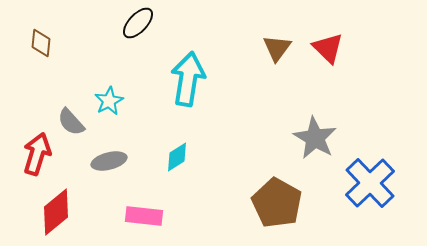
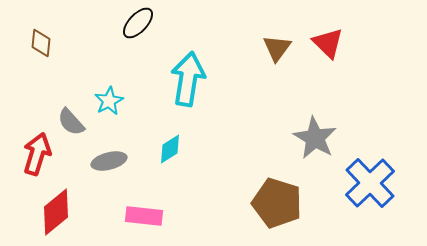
red triangle: moved 5 px up
cyan diamond: moved 7 px left, 8 px up
brown pentagon: rotated 12 degrees counterclockwise
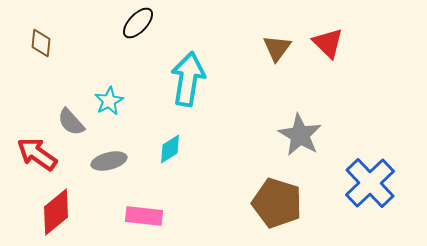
gray star: moved 15 px left, 3 px up
red arrow: rotated 72 degrees counterclockwise
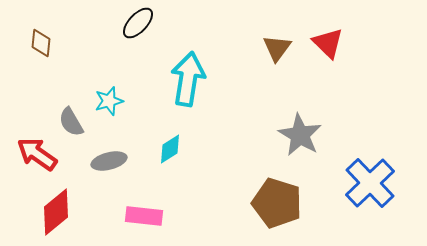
cyan star: rotated 12 degrees clockwise
gray semicircle: rotated 12 degrees clockwise
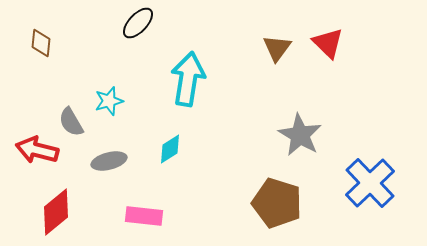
red arrow: moved 4 px up; rotated 21 degrees counterclockwise
